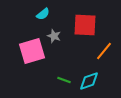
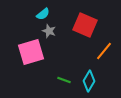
red square: rotated 20 degrees clockwise
gray star: moved 5 px left, 5 px up
pink square: moved 1 px left, 1 px down
cyan diamond: rotated 40 degrees counterclockwise
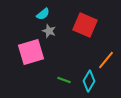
orange line: moved 2 px right, 9 px down
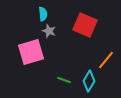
cyan semicircle: rotated 56 degrees counterclockwise
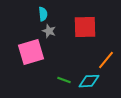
red square: moved 2 px down; rotated 25 degrees counterclockwise
cyan diamond: rotated 55 degrees clockwise
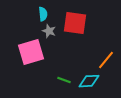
red square: moved 10 px left, 4 px up; rotated 10 degrees clockwise
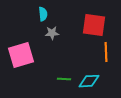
red square: moved 19 px right, 2 px down
gray star: moved 3 px right, 2 px down; rotated 24 degrees counterclockwise
pink square: moved 10 px left, 3 px down
orange line: moved 8 px up; rotated 42 degrees counterclockwise
green line: moved 1 px up; rotated 16 degrees counterclockwise
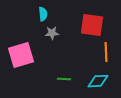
red square: moved 2 px left
cyan diamond: moved 9 px right
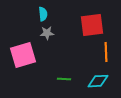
red square: rotated 15 degrees counterclockwise
gray star: moved 5 px left
pink square: moved 2 px right
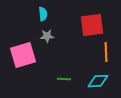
gray star: moved 3 px down
